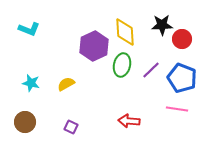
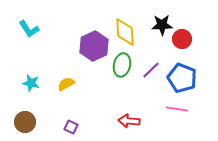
cyan L-shape: rotated 35 degrees clockwise
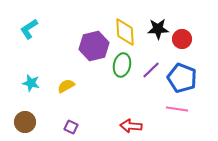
black star: moved 4 px left, 4 px down
cyan L-shape: rotated 90 degrees clockwise
purple hexagon: rotated 12 degrees clockwise
yellow semicircle: moved 2 px down
red arrow: moved 2 px right, 5 px down
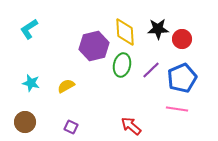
blue pentagon: rotated 28 degrees clockwise
red arrow: rotated 35 degrees clockwise
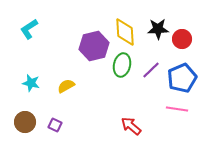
purple square: moved 16 px left, 2 px up
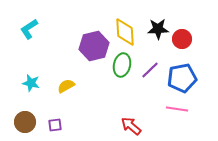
purple line: moved 1 px left
blue pentagon: rotated 12 degrees clockwise
purple square: rotated 32 degrees counterclockwise
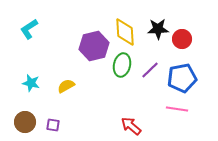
purple square: moved 2 px left; rotated 16 degrees clockwise
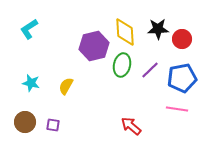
yellow semicircle: rotated 30 degrees counterclockwise
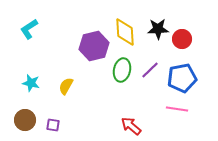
green ellipse: moved 5 px down
brown circle: moved 2 px up
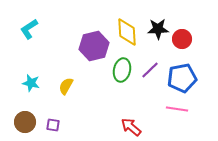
yellow diamond: moved 2 px right
brown circle: moved 2 px down
red arrow: moved 1 px down
